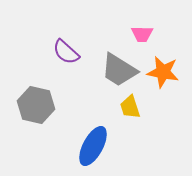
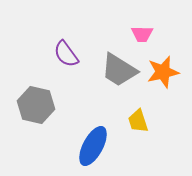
purple semicircle: moved 2 px down; rotated 12 degrees clockwise
orange star: rotated 24 degrees counterclockwise
yellow trapezoid: moved 8 px right, 14 px down
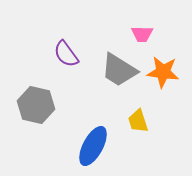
orange star: rotated 20 degrees clockwise
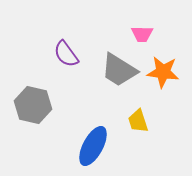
gray hexagon: moved 3 px left
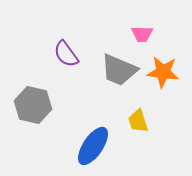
gray trapezoid: rotated 9 degrees counterclockwise
blue ellipse: rotated 6 degrees clockwise
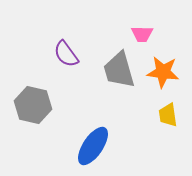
gray trapezoid: rotated 51 degrees clockwise
yellow trapezoid: moved 30 px right, 6 px up; rotated 10 degrees clockwise
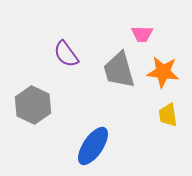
gray hexagon: rotated 12 degrees clockwise
